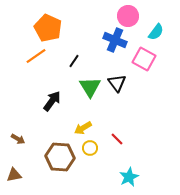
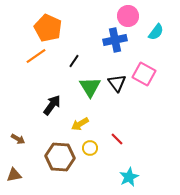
blue cross: rotated 35 degrees counterclockwise
pink square: moved 15 px down
black arrow: moved 4 px down
yellow arrow: moved 3 px left, 4 px up
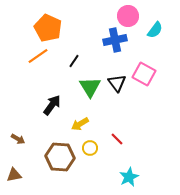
cyan semicircle: moved 1 px left, 2 px up
orange line: moved 2 px right
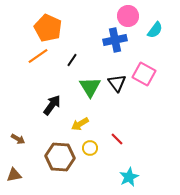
black line: moved 2 px left, 1 px up
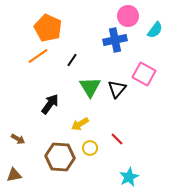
black triangle: moved 6 px down; rotated 18 degrees clockwise
black arrow: moved 2 px left, 1 px up
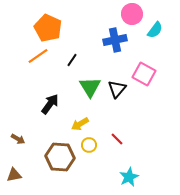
pink circle: moved 4 px right, 2 px up
yellow circle: moved 1 px left, 3 px up
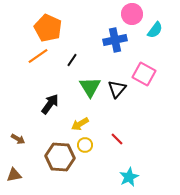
yellow circle: moved 4 px left
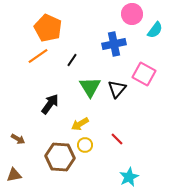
blue cross: moved 1 px left, 4 px down
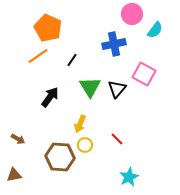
black arrow: moved 7 px up
yellow arrow: rotated 36 degrees counterclockwise
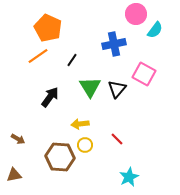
pink circle: moved 4 px right
yellow arrow: rotated 60 degrees clockwise
